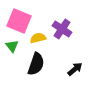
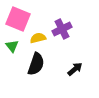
pink square: moved 1 px left, 2 px up
purple cross: rotated 30 degrees clockwise
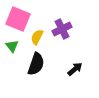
yellow semicircle: moved 1 px left, 1 px up; rotated 49 degrees counterclockwise
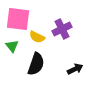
pink square: rotated 15 degrees counterclockwise
yellow semicircle: rotated 91 degrees counterclockwise
black arrow: rotated 14 degrees clockwise
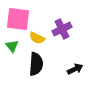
yellow semicircle: moved 1 px down
black semicircle: rotated 15 degrees counterclockwise
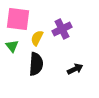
yellow semicircle: rotated 91 degrees clockwise
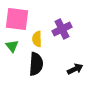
pink square: moved 1 px left
yellow semicircle: moved 1 px down; rotated 28 degrees counterclockwise
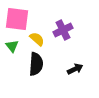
purple cross: moved 1 px right, 1 px down
yellow semicircle: rotated 133 degrees clockwise
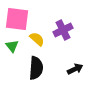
black semicircle: moved 4 px down
